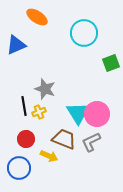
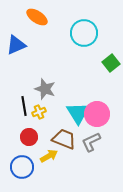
green square: rotated 18 degrees counterclockwise
red circle: moved 3 px right, 2 px up
yellow arrow: rotated 54 degrees counterclockwise
blue circle: moved 3 px right, 1 px up
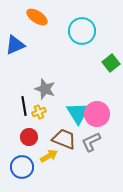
cyan circle: moved 2 px left, 2 px up
blue triangle: moved 1 px left
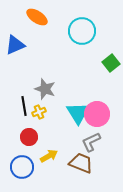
brown trapezoid: moved 17 px right, 24 px down
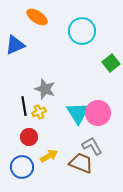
pink circle: moved 1 px right, 1 px up
gray L-shape: moved 1 px right, 4 px down; rotated 85 degrees clockwise
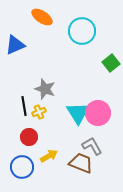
orange ellipse: moved 5 px right
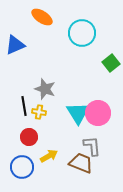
cyan circle: moved 2 px down
yellow cross: rotated 32 degrees clockwise
gray L-shape: rotated 25 degrees clockwise
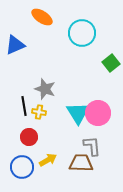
yellow arrow: moved 1 px left, 4 px down
brown trapezoid: rotated 20 degrees counterclockwise
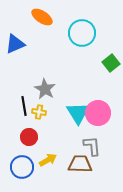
blue triangle: moved 1 px up
gray star: rotated 10 degrees clockwise
brown trapezoid: moved 1 px left, 1 px down
